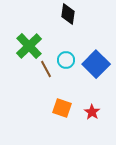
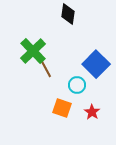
green cross: moved 4 px right, 5 px down
cyan circle: moved 11 px right, 25 px down
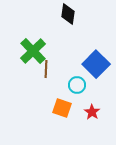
brown line: rotated 30 degrees clockwise
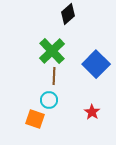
black diamond: rotated 40 degrees clockwise
green cross: moved 19 px right
brown line: moved 8 px right, 7 px down
cyan circle: moved 28 px left, 15 px down
orange square: moved 27 px left, 11 px down
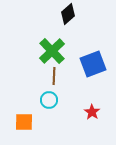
blue square: moved 3 px left; rotated 24 degrees clockwise
orange square: moved 11 px left, 3 px down; rotated 18 degrees counterclockwise
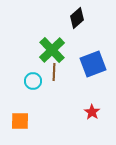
black diamond: moved 9 px right, 4 px down
green cross: moved 1 px up
brown line: moved 4 px up
cyan circle: moved 16 px left, 19 px up
orange square: moved 4 px left, 1 px up
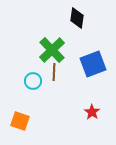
black diamond: rotated 40 degrees counterclockwise
orange square: rotated 18 degrees clockwise
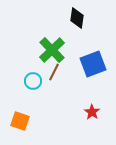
brown line: rotated 24 degrees clockwise
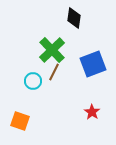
black diamond: moved 3 px left
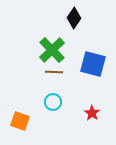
black diamond: rotated 25 degrees clockwise
blue square: rotated 36 degrees clockwise
brown line: rotated 66 degrees clockwise
cyan circle: moved 20 px right, 21 px down
red star: moved 1 px down
